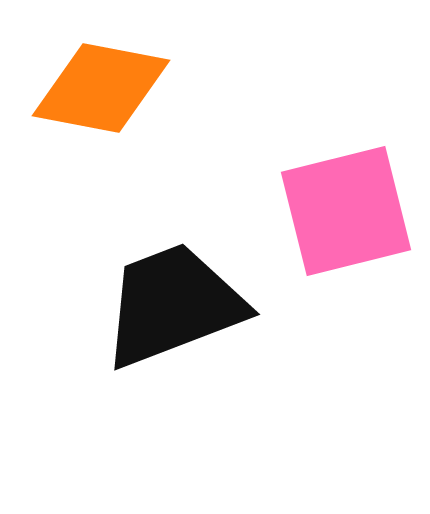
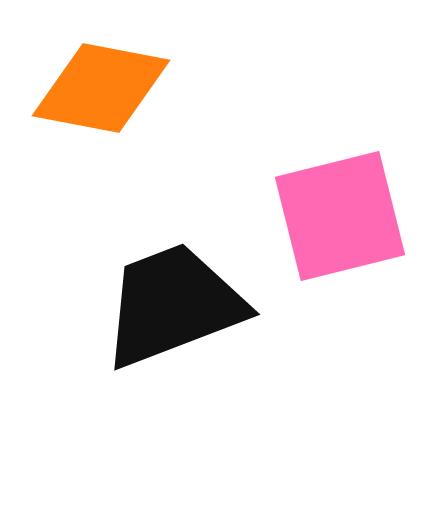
pink square: moved 6 px left, 5 px down
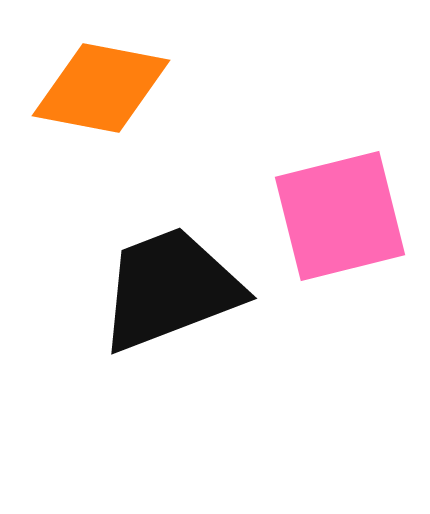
black trapezoid: moved 3 px left, 16 px up
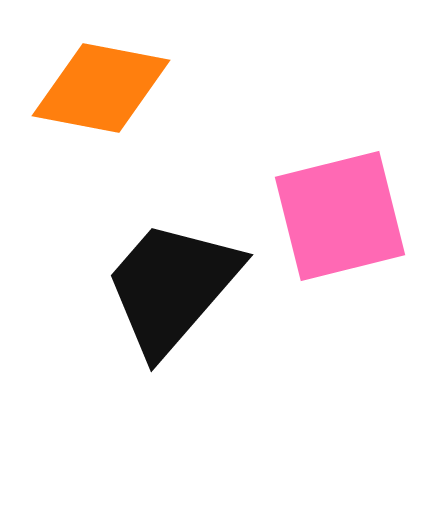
black trapezoid: moved 2 px right, 2 px up; rotated 28 degrees counterclockwise
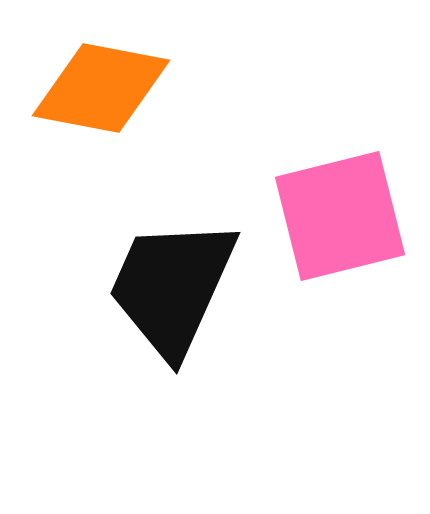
black trapezoid: rotated 17 degrees counterclockwise
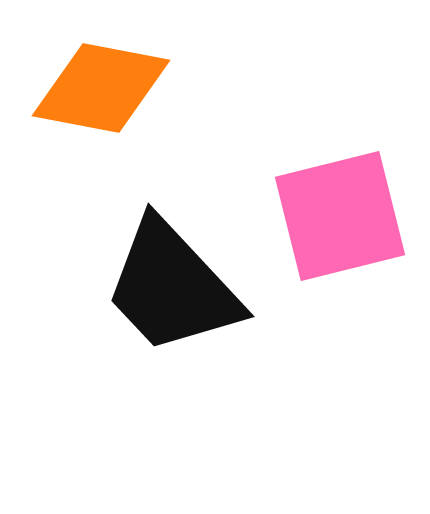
black trapezoid: rotated 67 degrees counterclockwise
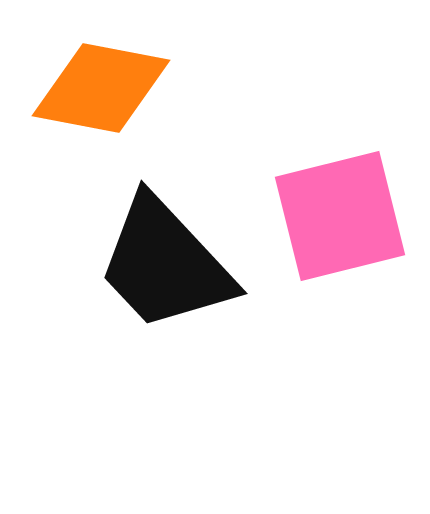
black trapezoid: moved 7 px left, 23 px up
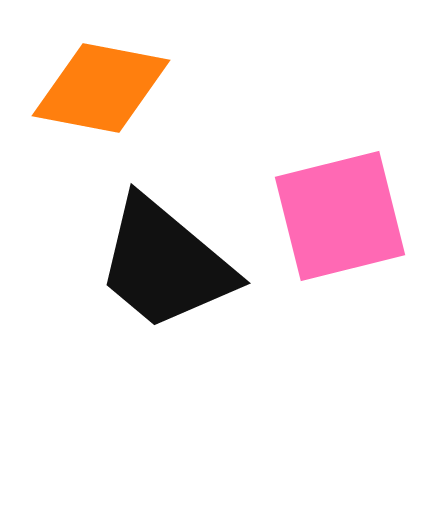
black trapezoid: rotated 7 degrees counterclockwise
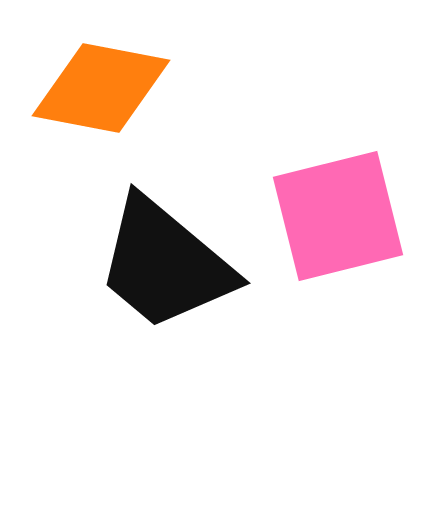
pink square: moved 2 px left
